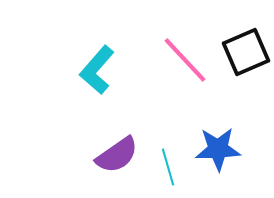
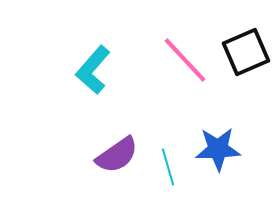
cyan L-shape: moved 4 px left
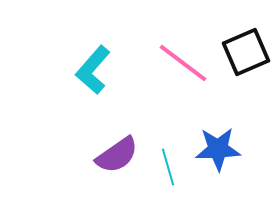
pink line: moved 2 px left, 3 px down; rotated 10 degrees counterclockwise
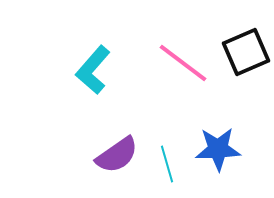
cyan line: moved 1 px left, 3 px up
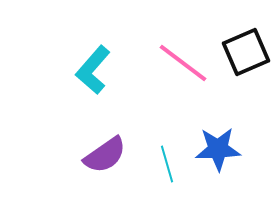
purple semicircle: moved 12 px left
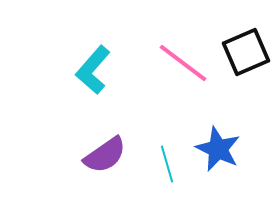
blue star: rotated 27 degrees clockwise
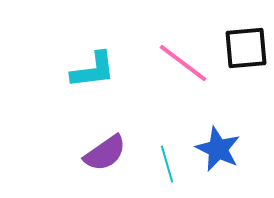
black square: moved 4 px up; rotated 18 degrees clockwise
cyan L-shape: rotated 138 degrees counterclockwise
purple semicircle: moved 2 px up
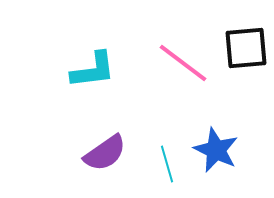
blue star: moved 2 px left, 1 px down
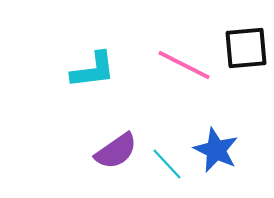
pink line: moved 1 px right, 2 px down; rotated 10 degrees counterclockwise
purple semicircle: moved 11 px right, 2 px up
cyan line: rotated 27 degrees counterclockwise
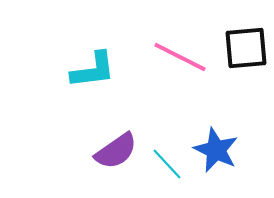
pink line: moved 4 px left, 8 px up
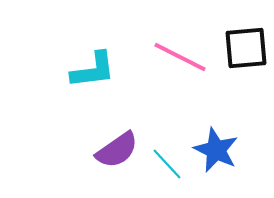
purple semicircle: moved 1 px right, 1 px up
